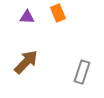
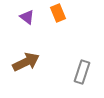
purple triangle: rotated 35 degrees clockwise
brown arrow: rotated 20 degrees clockwise
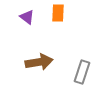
orange rectangle: rotated 24 degrees clockwise
brown arrow: moved 13 px right; rotated 16 degrees clockwise
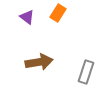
orange rectangle: rotated 30 degrees clockwise
gray rectangle: moved 4 px right
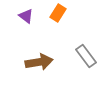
purple triangle: moved 1 px left, 1 px up
gray rectangle: moved 16 px up; rotated 55 degrees counterclockwise
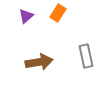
purple triangle: rotated 42 degrees clockwise
gray rectangle: rotated 25 degrees clockwise
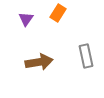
purple triangle: moved 3 px down; rotated 14 degrees counterclockwise
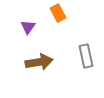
orange rectangle: rotated 60 degrees counterclockwise
purple triangle: moved 2 px right, 8 px down
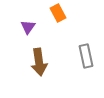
brown arrow: rotated 92 degrees clockwise
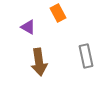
purple triangle: rotated 35 degrees counterclockwise
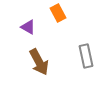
brown arrow: rotated 20 degrees counterclockwise
